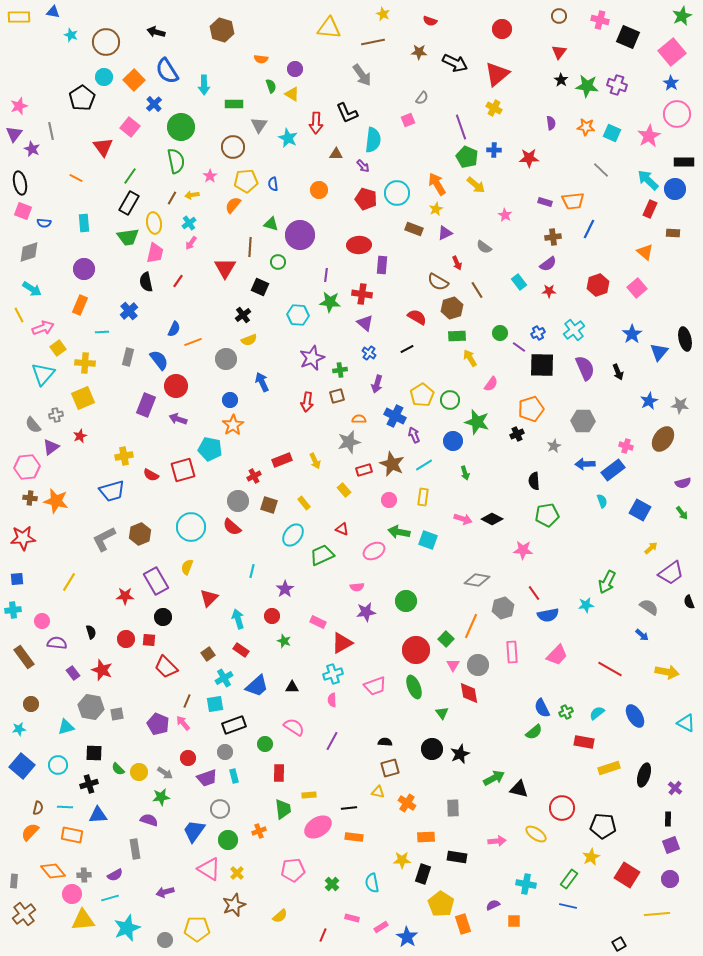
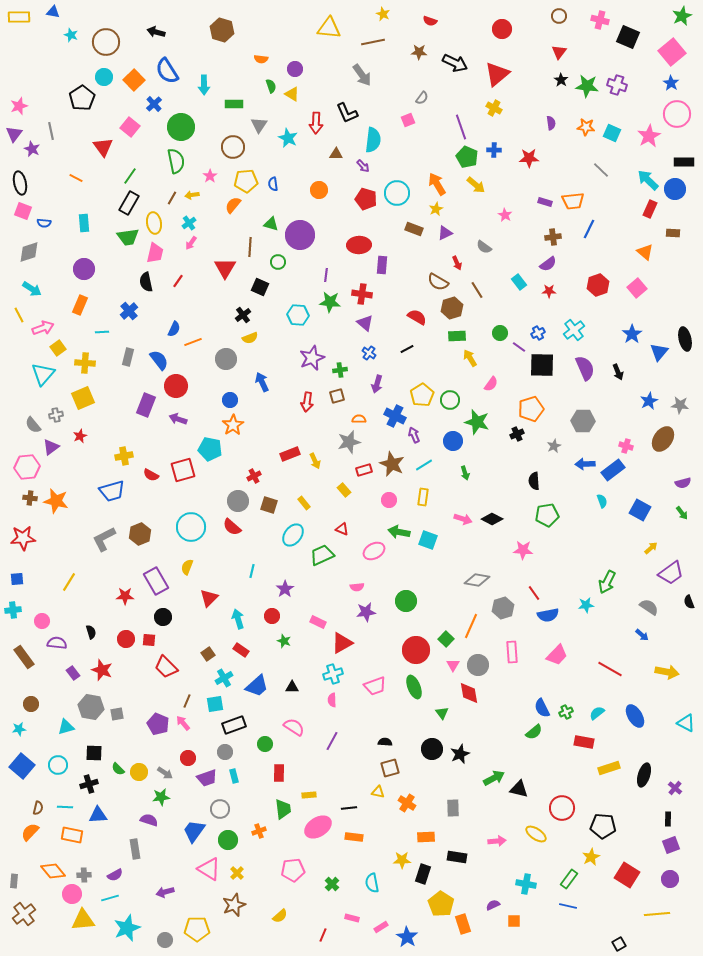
yellow semicircle at (249, 340): moved 1 px right, 2 px up
red rectangle at (282, 460): moved 8 px right, 6 px up
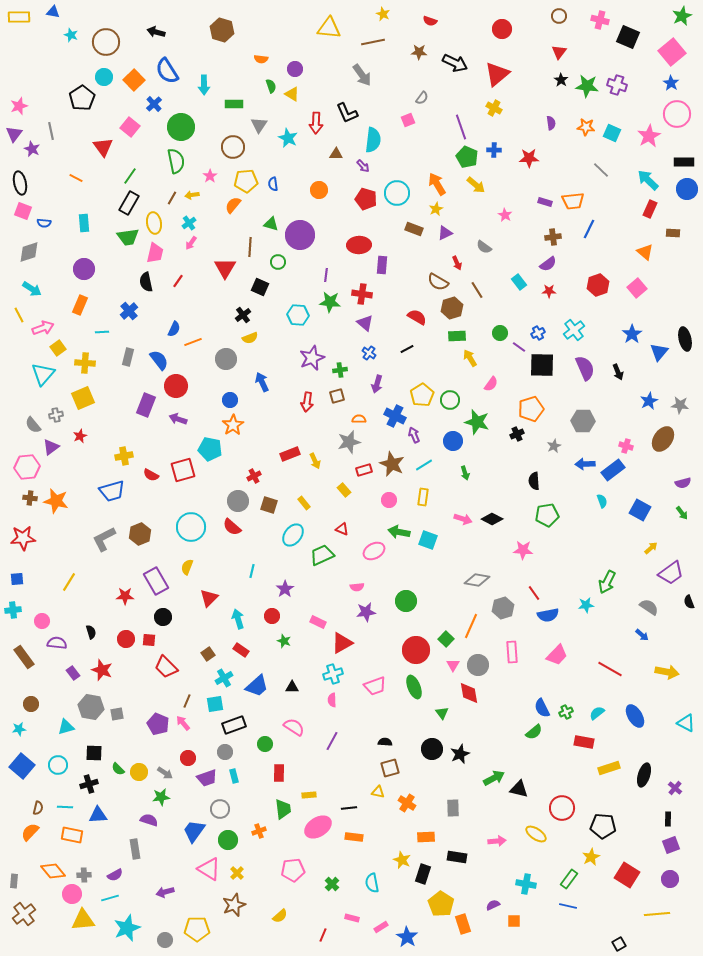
blue circle at (675, 189): moved 12 px right
yellow star at (402, 860): rotated 24 degrees clockwise
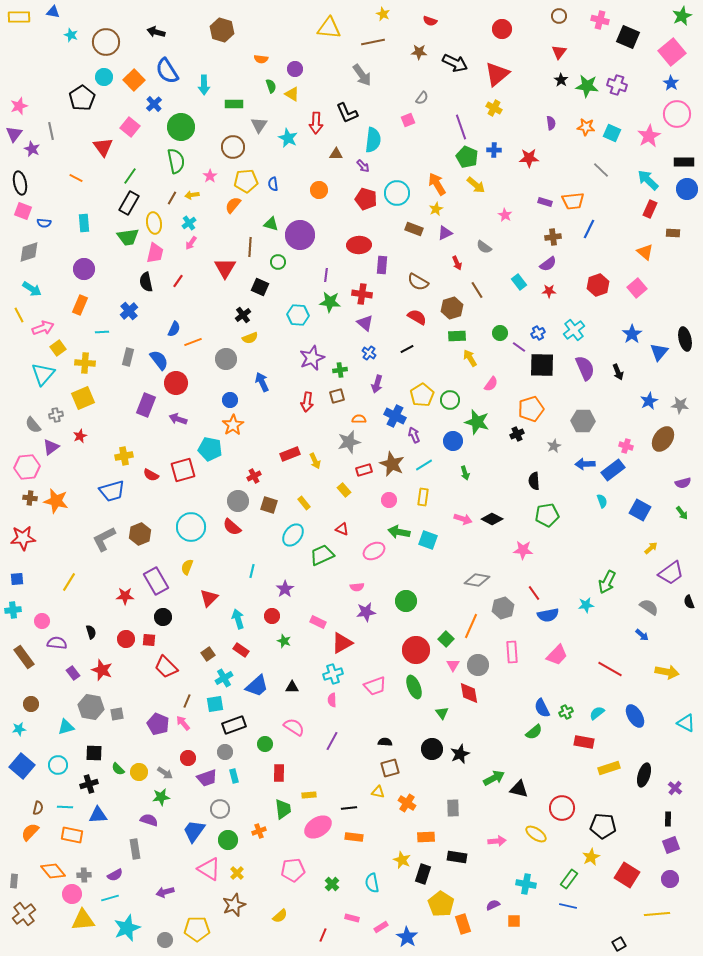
brown semicircle at (438, 282): moved 20 px left
red circle at (176, 386): moved 3 px up
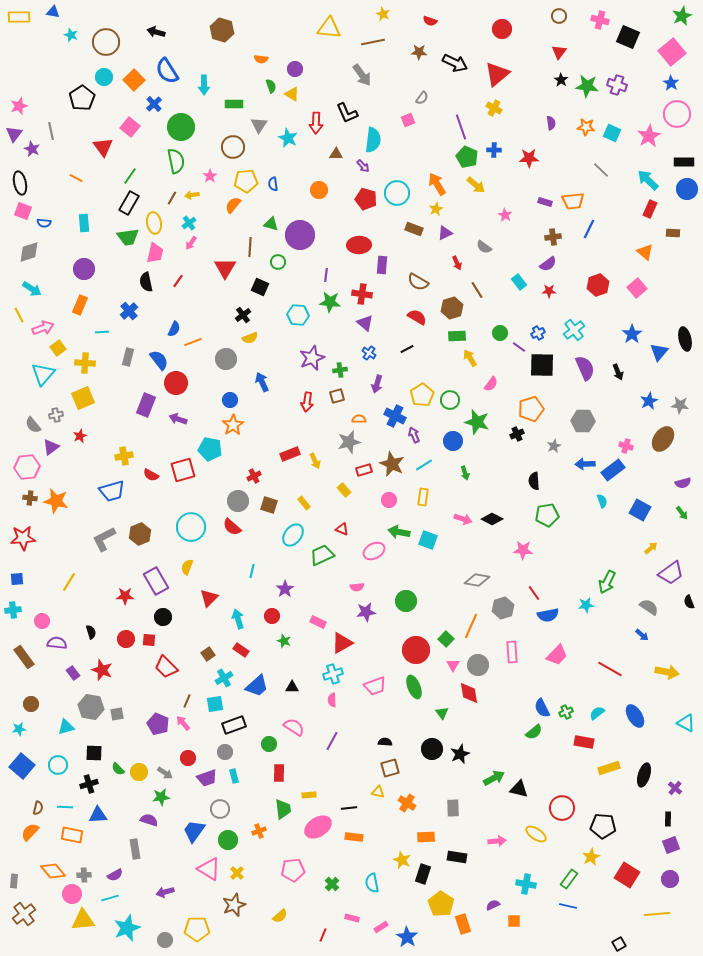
green circle at (265, 744): moved 4 px right
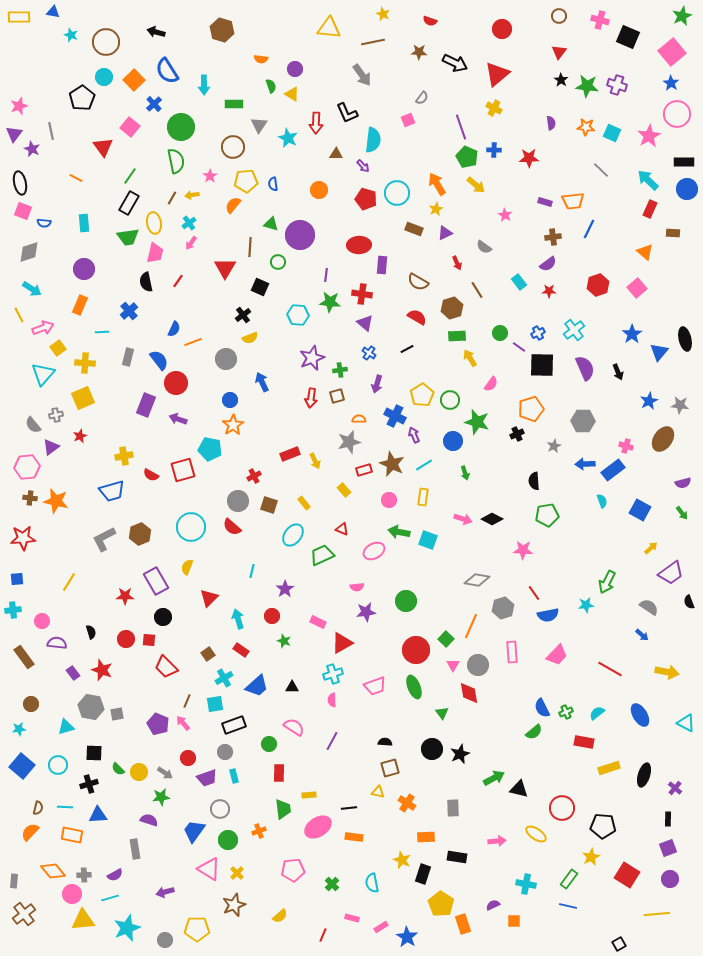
red arrow at (307, 402): moved 4 px right, 4 px up
blue ellipse at (635, 716): moved 5 px right, 1 px up
purple square at (671, 845): moved 3 px left, 3 px down
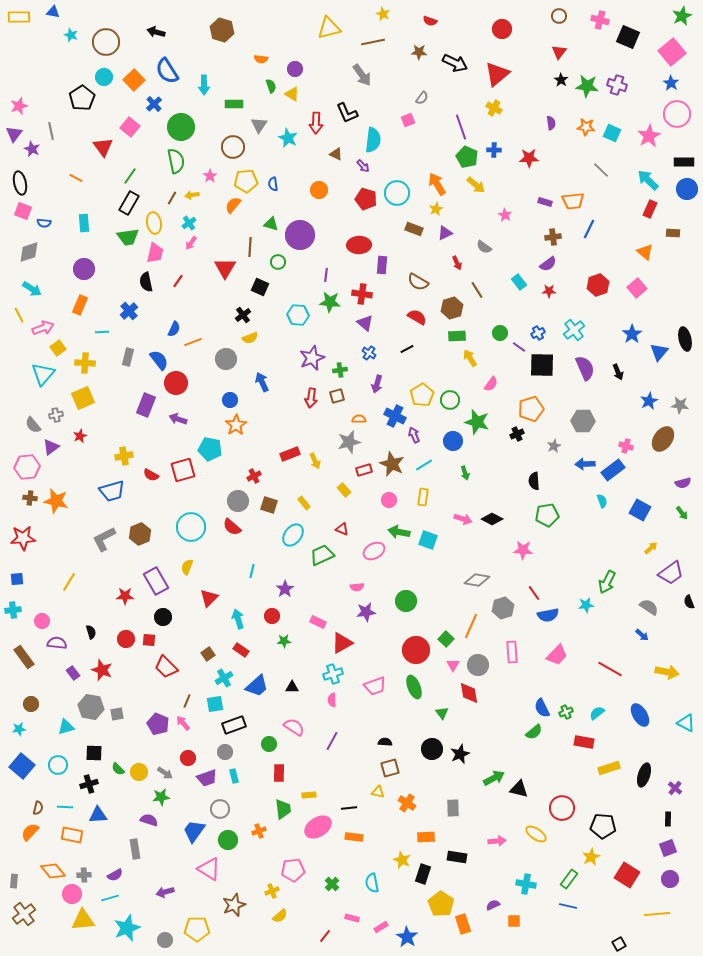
yellow triangle at (329, 28): rotated 20 degrees counterclockwise
brown triangle at (336, 154): rotated 24 degrees clockwise
orange star at (233, 425): moved 3 px right
green star at (284, 641): rotated 24 degrees counterclockwise
yellow cross at (237, 873): moved 35 px right, 18 px down; rotated 24 degrees clockwise
red line at (323, 935): moved 2 px right, 1 px down; rotated 16 degrees clockwise
